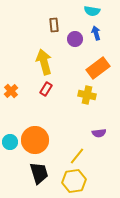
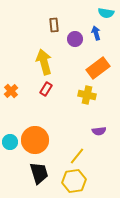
cyan semicircle: moved 14 px right, 2 px down
purple semicircle: moved 2 px up
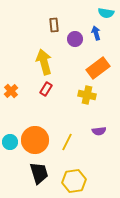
yellow line: moved 10 px left, 14 px up; rotated 12 degrees counterclockwise
